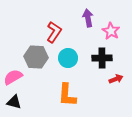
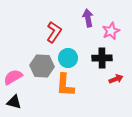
pink star: rotated 18 degrees clockwise
gray hexagon: moved 6 px right, 9 px down
orange L-shape: moved 2 px left, 10 px up
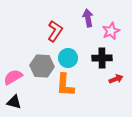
red L-shape: moved 1 px right, 1 px up
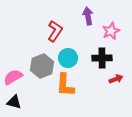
purple arrow: moved 2 px up
gray hexagon: rotated 25 degrees counterclockwise
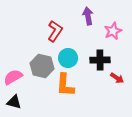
pink star: moved 2 px right
black cross: moved 2 px left, 2 px down
gray hexagon: rotated 25 degrees counterclockwise
red arrow: moved 1 px right, 1 px up; rotated 56 degrees clockwise
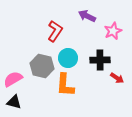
purple arrow: moved 1 px left; rotated 54 degrees counterclockwise
pink semicircle: moved 2 px down
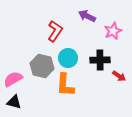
red arrow: moved 2 px right, 2 px up
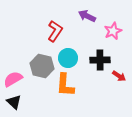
black triangle: rotated 28 degrees clockwise
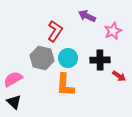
gray hexagon: moved 8 px up
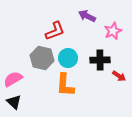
red L-shape: rotated 35 degrees clockwise
